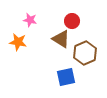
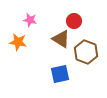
red circle: moved 2 px right
brown hexagon: moved 1 px right, 1 px up; rotated 15 degrees counterclockwise
blue square: moved 6 px left, 3 px up
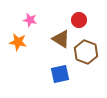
red circle: moved 5 px right, 1 px up
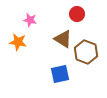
red circle: moved 2 px left, 6 px up
brown triangle: moved 2 px right
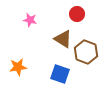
orange star: moved 25 px down; rotated 18 degrees counterclockwise
blue square: rotated 30 degrees clockwise
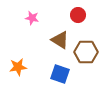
red circle: moved 1 px right, 1 px down
pink star: moved 2 px right, 2 px up
brown triangle: moved 3 px left, 1 px down
brown hexagon: rotated 20 degrees counterclockwise
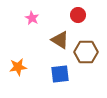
pink star: rotated 16 degrees clockwise
blue square: rotated 24 degrees counterclockwise
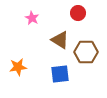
red circle: moved 2 px up
